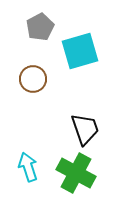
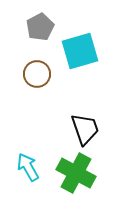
brown circle: moved 4 px right, 5 px up
cyan arrow: rotated 12 degrees counterclockwise
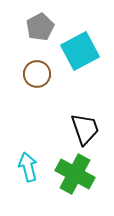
cyan square: rotated 12 degrees counterclockwise
cyan arrow: rotated 16 degrees clockwise
green cross: moved 1 px left, 1 px down
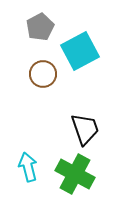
brown circle: moved 6 px right
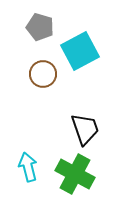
gray pentagon: rotated 28 degrees counterclockwise
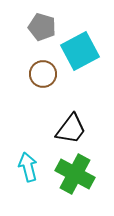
gray pentagon: moved 2 px right
black trapezoid: moved 14 px left; rotated 56 degrees clockwise
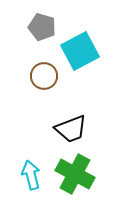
brown circle: moved 1 px right, 2 px down
black trapezoid: rotated 32 degrees clockwise
cyan arrow: moved 3 px right, 8 px down
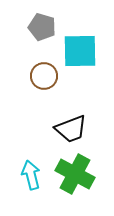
cyan square: rotated 27 degrees clockwise
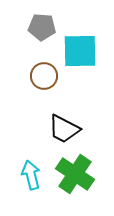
gray pentagon: rotated 12 degrees counterclockwise
black trapezoid: moved 7 px left; rotated 48 degrees clockwise
green cross: rotated 6 degrees clockwise
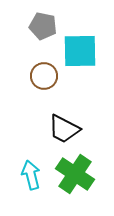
gray pentagon: moved 1 px right, 1 px up; rotated 8 degrees clockwise
